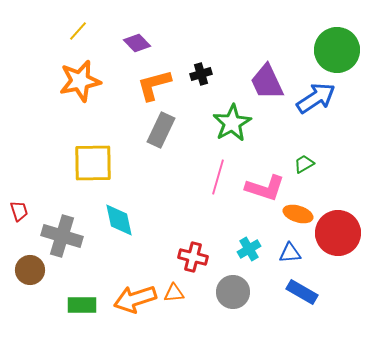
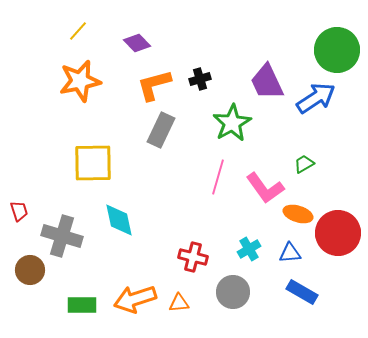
black cross: moved 1 px left, 5 px down
pink L-shape: rotated 36 degrees clockwise
orange triangle: moved 5 px right, 10 px down
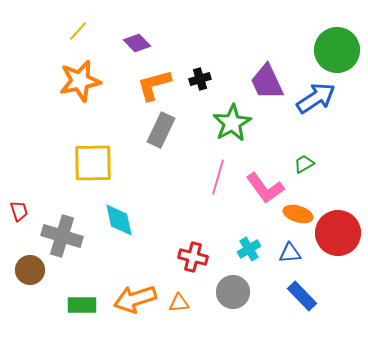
blue rectangle: moved 4 px down; rotated 16 degrees clockwise
